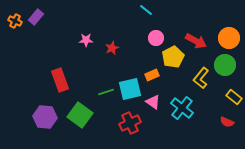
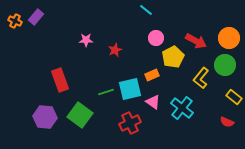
red star: moved 3 px right, 2 px down
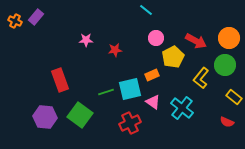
red star: rotated 16 degrees clockwise
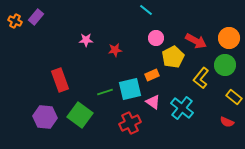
green line: moved 1 px left
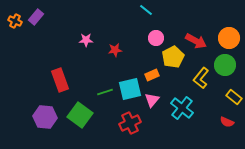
pink triangle: moved 1 px left, 2 px up; rotated 35 degrees clockwise
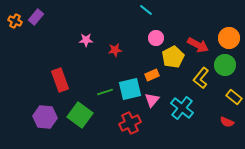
red arrow: moved 2 px right, 4 px down
